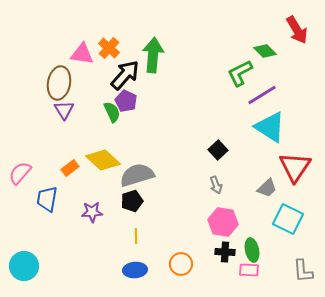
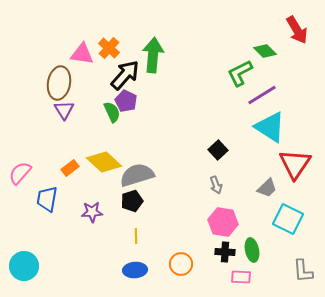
yellow diamond: moved 1 px right, 2 px down
red triangle: moved 3 px up
pink rectangle: moved 8 px left, 7 px down
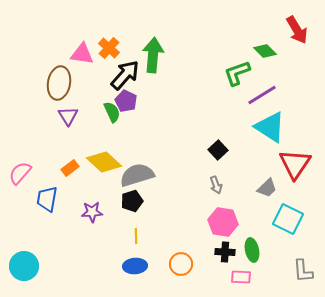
green L-shape: moved 3 px left; rotated 8 degrees clockwise
purple triangle: moved 4 px right, 6 px down
blue ellipse: moved 4 px up
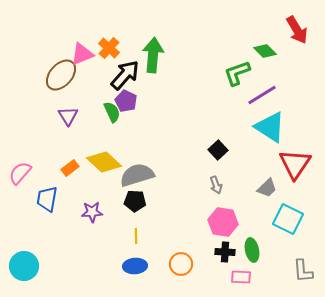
pink triangle: rotated 30 degrees counterclockwise
brown ellipse: moved 2 px right, 8 px up; rotated 32 degrees clockwise
black pentagon: moved 3 px right; rotated 20 degrees clockwise
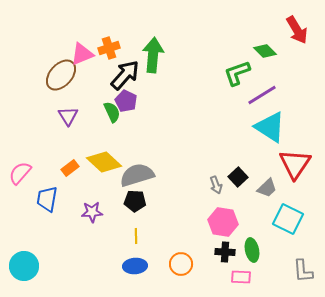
orange cross: rotated 30 degrees clockwise
black square: moved 20 px right, 27 px down
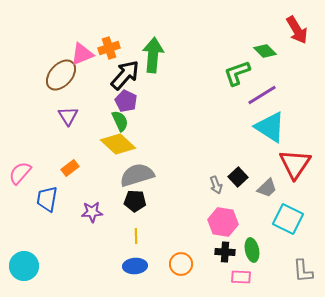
green semicircle: moved 8 px right, 9 px down
yellow diamond: moved 14 px right, 18 px up
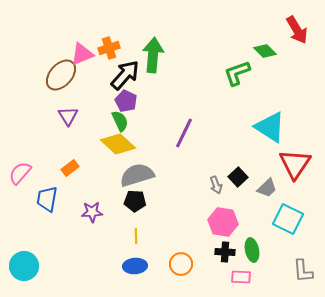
purple line: moved 78 px left, 38 px down; rotated 32 degrees counterclockwise
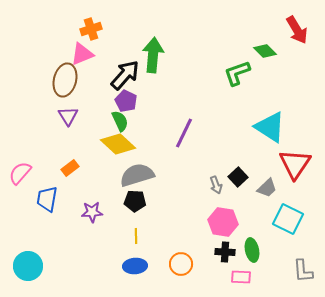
orange cross: moved 18 px left, 19 px up
brown ellipse: moved 4 px right, 5 px down; rotated 28 degrees counterclockwise
cyan circle: moved 4 px right
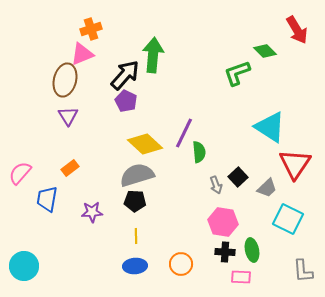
green semicircle: moved 79 px right, 31 px down; rotated 20 degrees clockwise
yellow diamond: moved 27 px right
cyan circle: moved 4 px left
